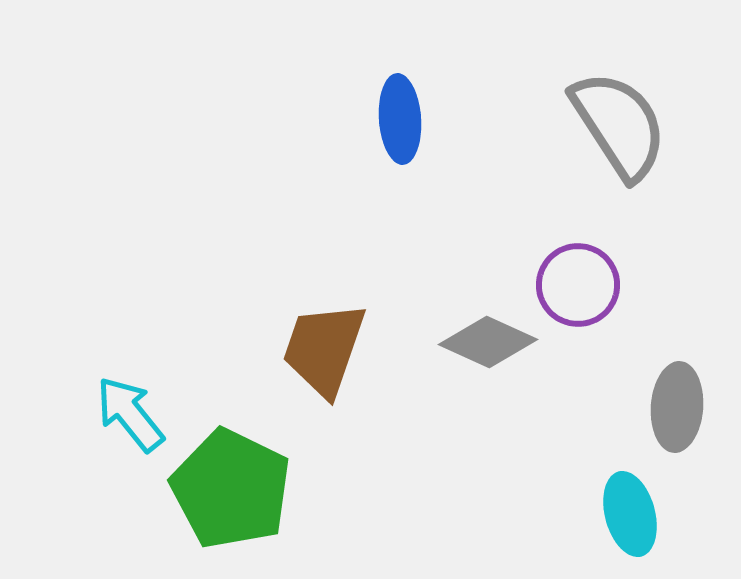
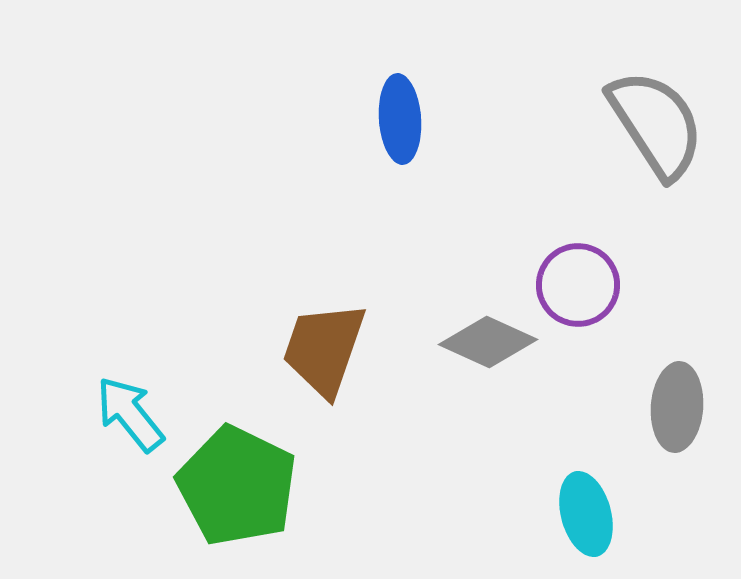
gray semicircle: moved 37 px right, 1 px up
green pentagon: moved 6 px right, 3 px up
cyan ellipse: moved 44 px left
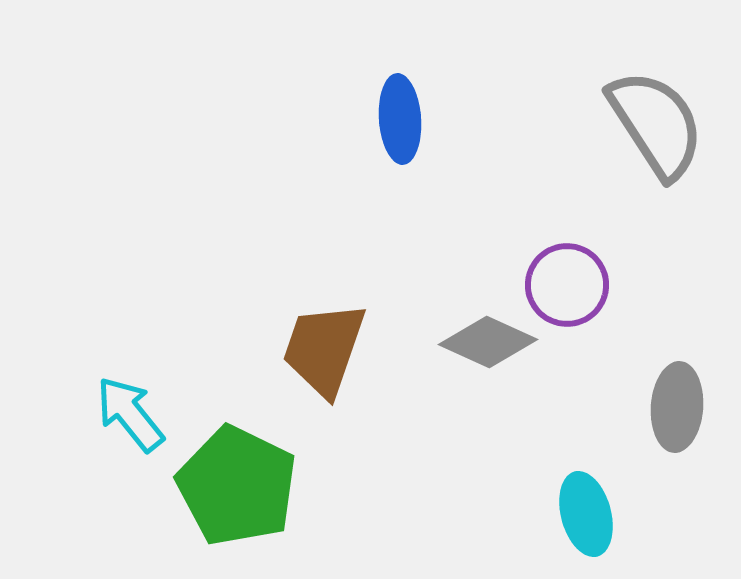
purple circle: moved 11 px left
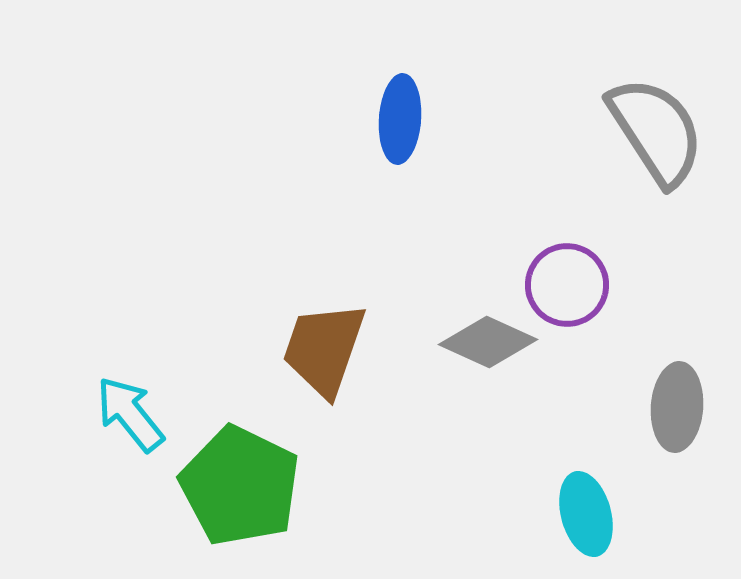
blue ellipse: rotated 8 degrees clockwise
gray semicircle: moved 7 px down
green pentagon: moved 3 px right
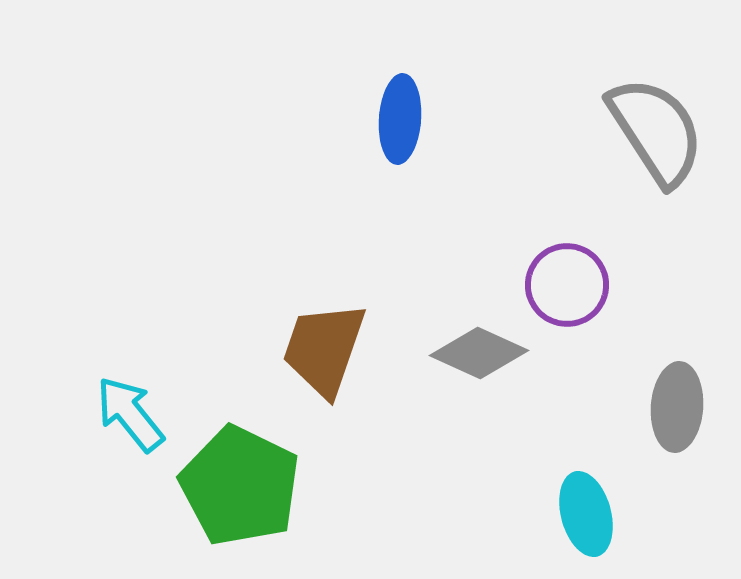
gray diamond: moved 9 px left, 11 px down
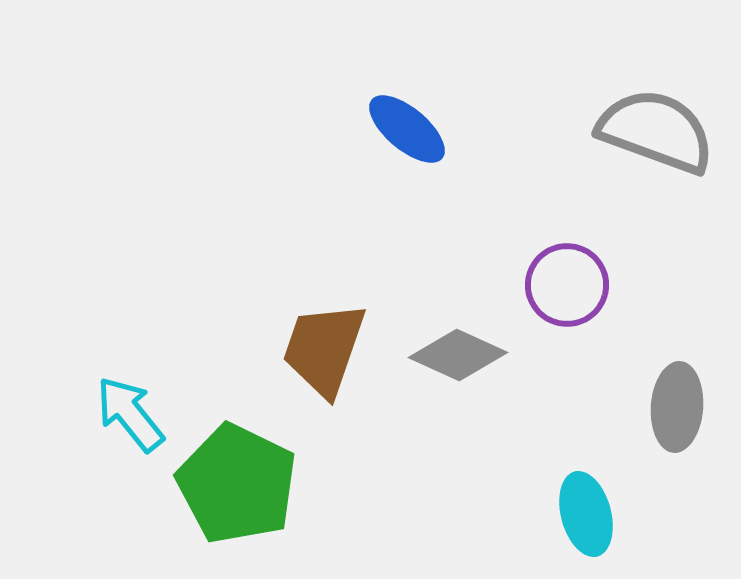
blue ellipse: moved 7 px right, 10 px down; rotated 54 degrees counterclockwise
gray semicircle: rotated 37 degrees counterclockwise
gray diamond: moved 21 px left, 2 px down
green pentagon: moved 3 px left, 2 px up
